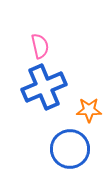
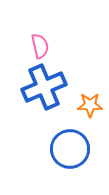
orange star: moved 1 px right, 5 px up
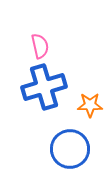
blue cross: rotated 6 degrees clockwise
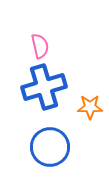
orange star: moved 2 px down
blue circle: moved 20 px left, 2 px up
